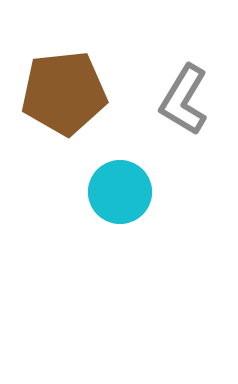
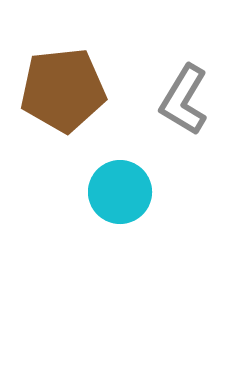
brown pentagon: moved 1 px left, 3 px up
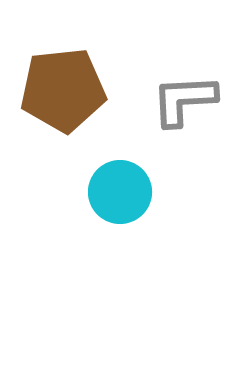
gray L-shape: rotated 56 degrees clockwise
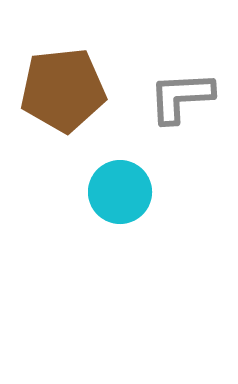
gray L-shape: moved 3 px left, 3 px up
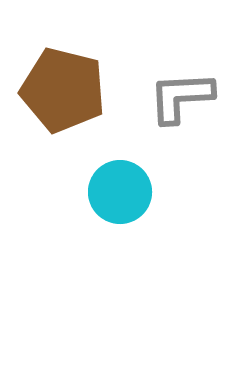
brown pentagon: rotated 20 degrees clockwise
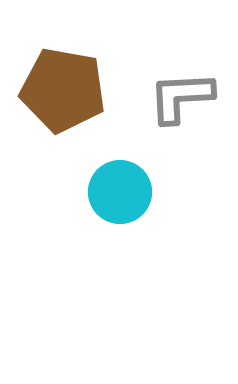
brown pentagon: rotated 4 degrees counterclockwise
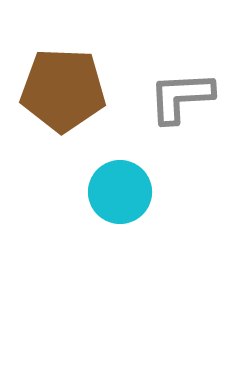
brown pentagon: rotated 8 degrees counterclockwise
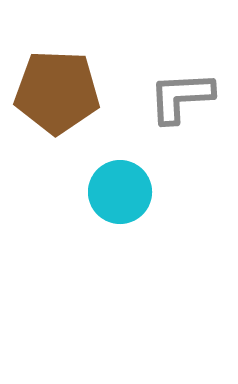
brown pentagon: moved 6 px left, 2 px down
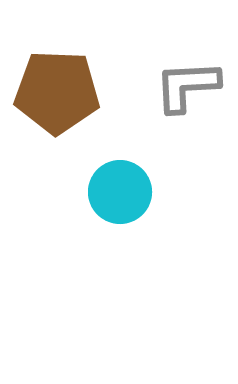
gray L-shape: moved 6 px right, 11 px up
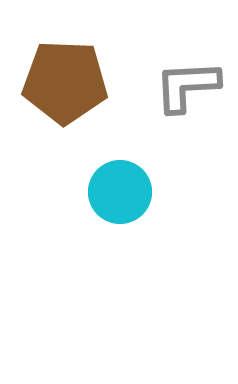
brown pentagon: moved 8 px right, 10 px up
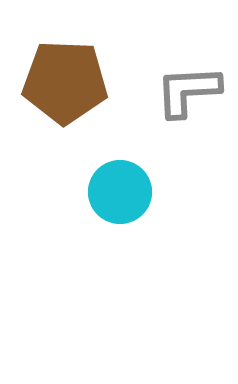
gray L-shape: moved 1 px right, 5 px down
